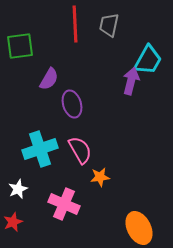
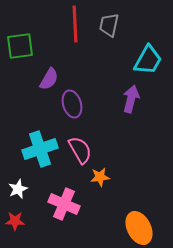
purple arrow: moved 18 px down
red star: moved 2 px right, 1 px up; rotated 24 degrees clockwise
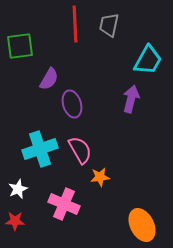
orange ellipse: moved 3 px right, 3 px up
